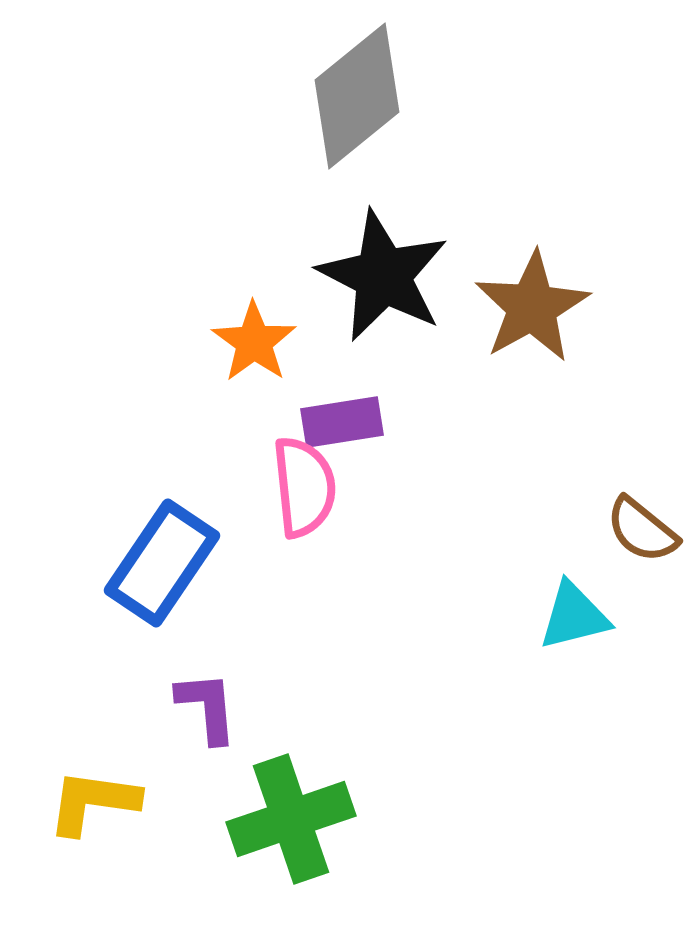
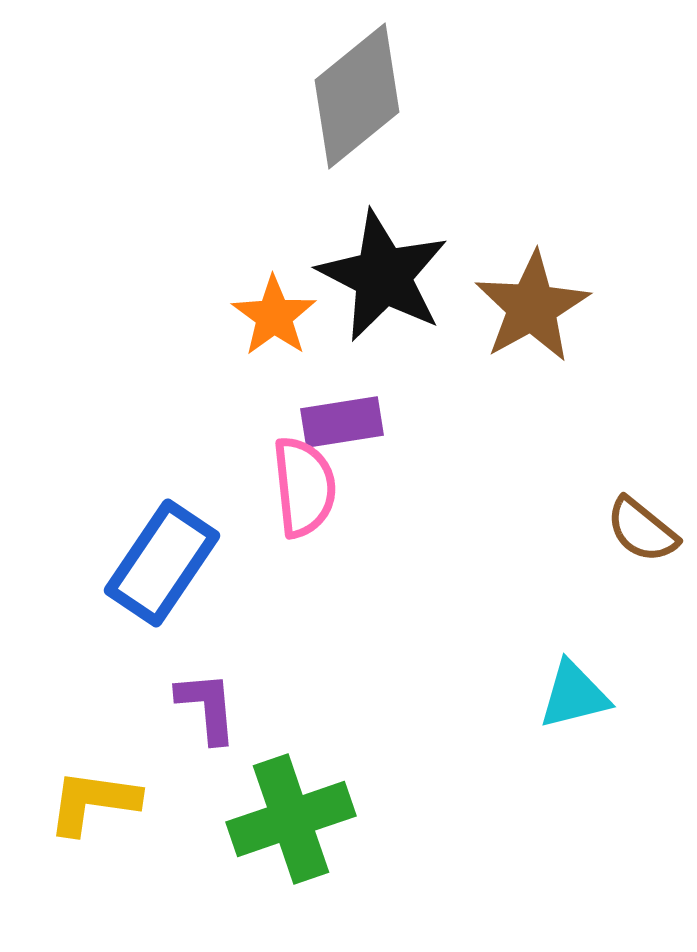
orange star: moved 20 px right, 26 px up
cyan triangle: moved 79 px down
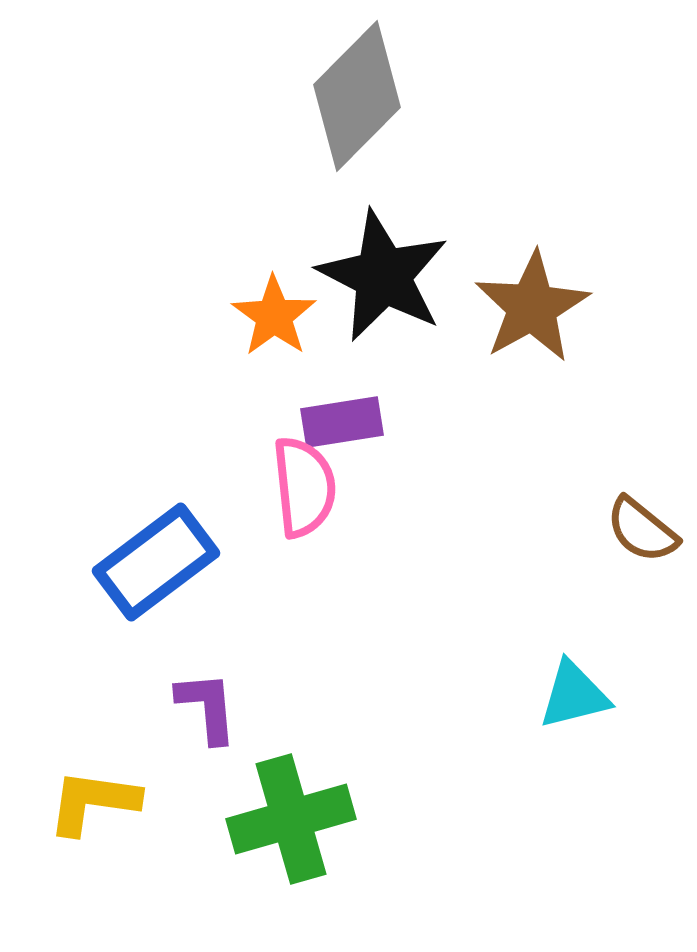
gray diamond: rotated 6 degrees counterclockwise
blue rectangle: moved 6 px left, 1 px up; rotated 19 degrees clockwise
green cross: rotated 3 degrees clockwise
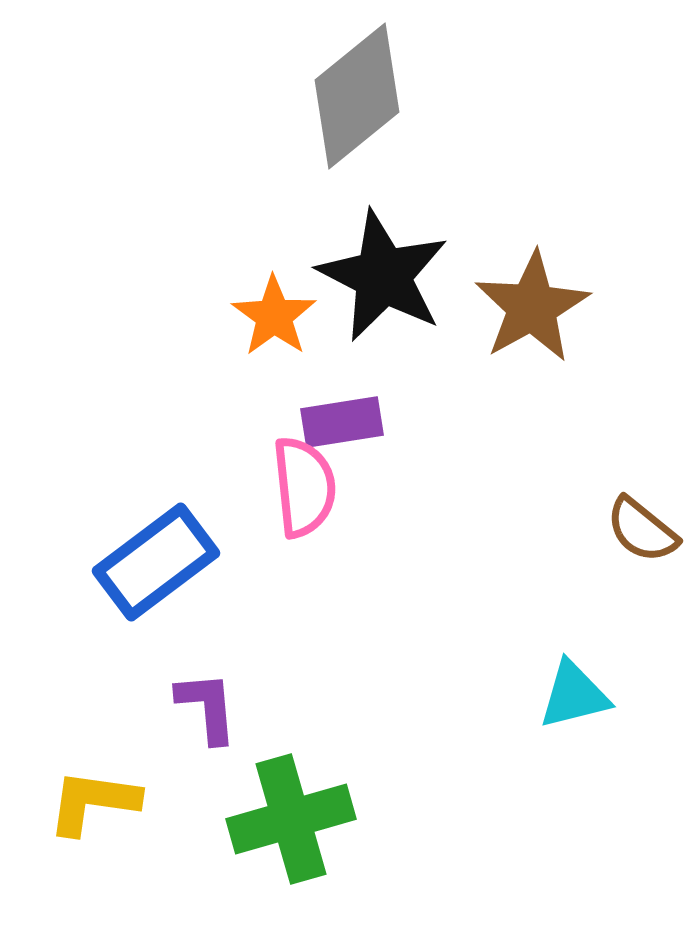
gray diamond: rotated 6 degrees clockwise
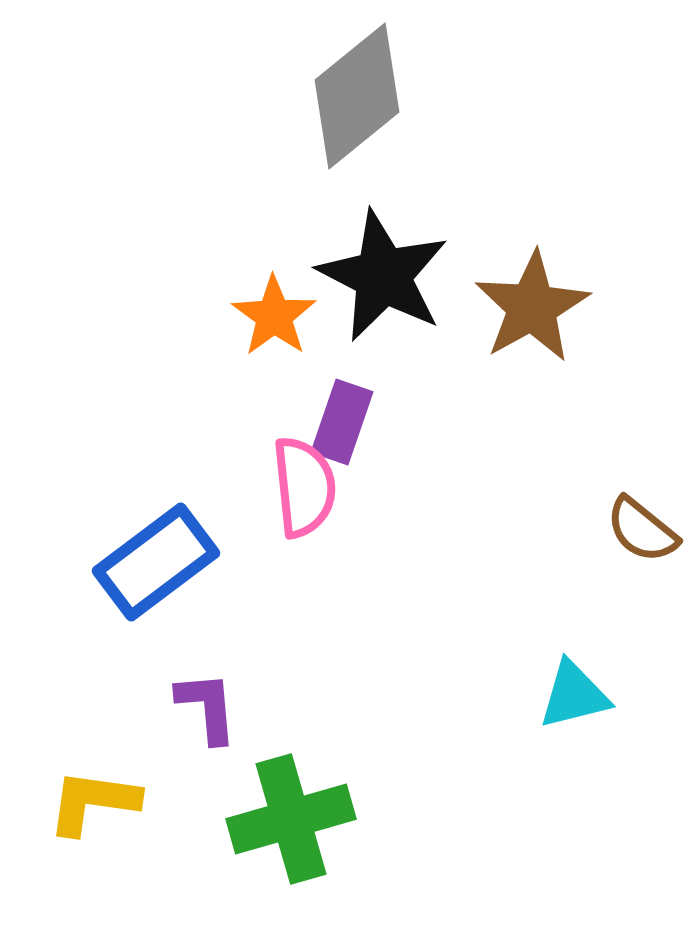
purple rectangle: rotated 62 degrees counterclockwise
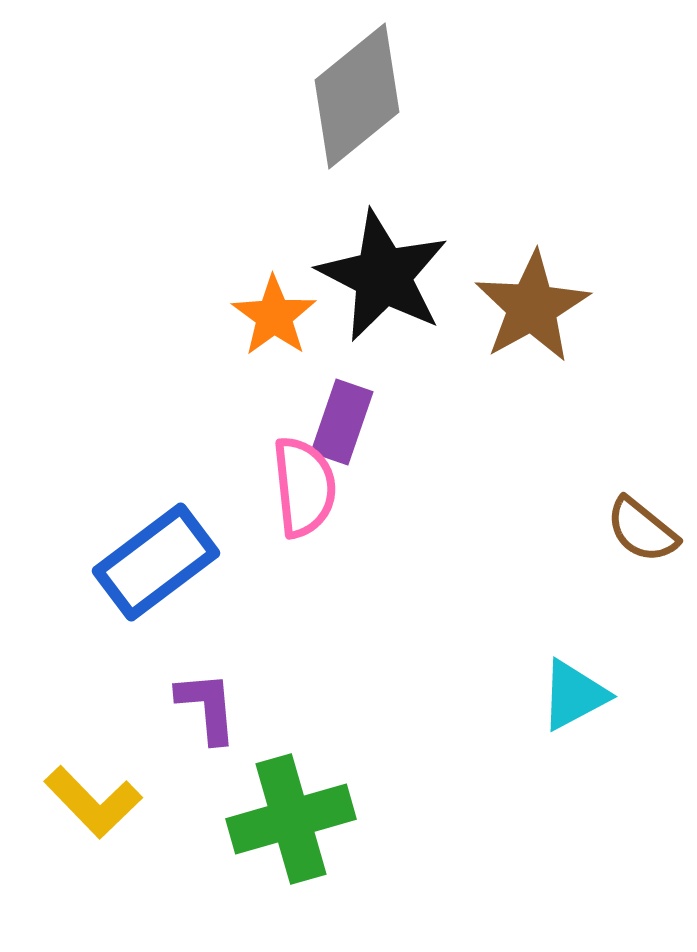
cyan triangle: rotated 14 degrees counterclockwise
yellow L-shape: rotated 142 degrees counterclockwise
